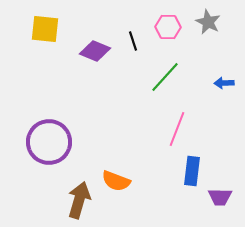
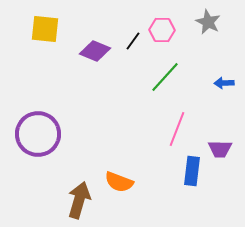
pink hexagon: moved 6 px left, 3 px down
black line: rotated 54 degrees clockwise
purple circle: moved 11 px left, 8 px up
orange semicircle: moved 3 px right, 1 px down
purple trapezoid: moved 48 px up
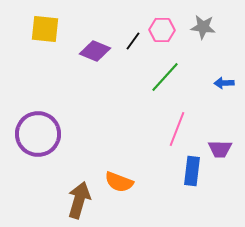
gray star: moved 5 px left, 5 px down; rotated 20 degrees counterclockwise
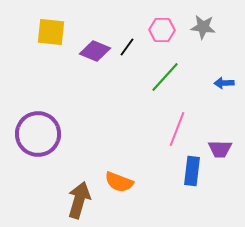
yellow square: moved 6 px right, 3 px down
black line: moved 6 px left, 6 px down
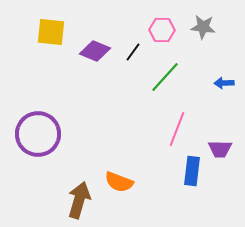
black line: moved 6 px right, 5 px down
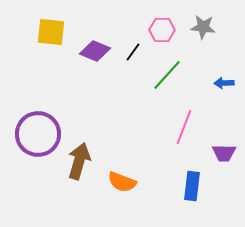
green line: moved 2 px right, 2 px up
pink line: moved 7 px right, 2 px up
purple trapezoid: moved 4 px right, 4 px down
blue rectangle: moved 15 px down
orange semicircle: moved 3 px right
brown arrow: moved 39 px up
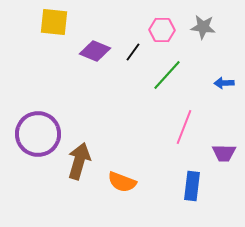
yellow square: moved 3 px right, 10 px up
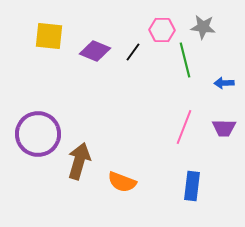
yellow square: moved 5 px left, 14 px down
green line: moved 18 px right, 15 px up; rotated 56 degrees counterclockwise
purple trapezoid: moved 25 px up
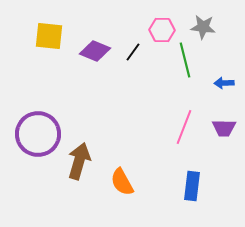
orange semicircle: rotated 40 degrees clockwise
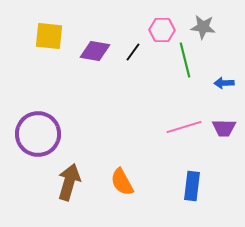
purple diamond: rotated 12 degrees counterclockwise
pink line: rotated 52 degrees clockwise
brown arrow: moved 10 px left, 21 px down
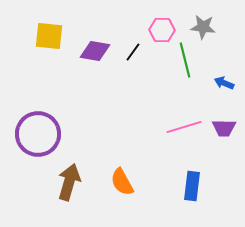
blue arrow: rotated 24 degrees clockwise
